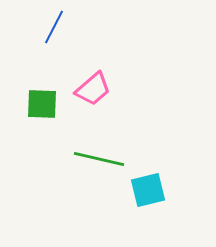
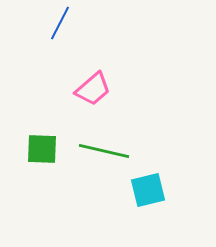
blue line: moved 6 px right, 4 px up
green square: moved 45 px down
green line: moved 5 px right, 8 px up
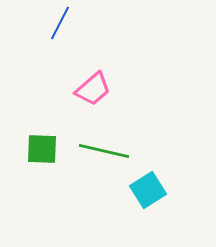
cyan square: rotated 18 degrees counterclockwise
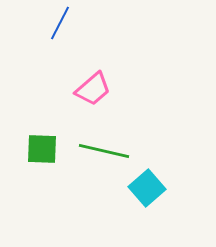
cyan square: moved 1 px left, 2 px up; rotated 9 degrees counterclockwise
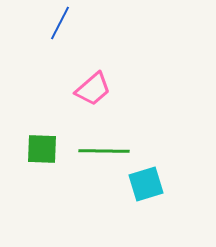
green line: rotated 12 degrees counterclockwise
cyan square: moved 1 px left, 4 px up; rotated 24 degrees clockwise
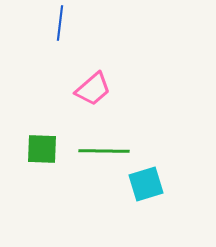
blue line: rotated 20 degrees counterclockwise
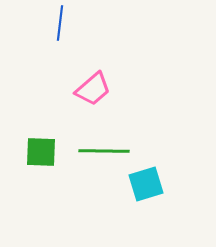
green square: moved 1 px left, 3 px down
